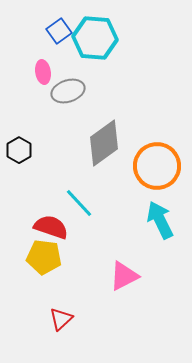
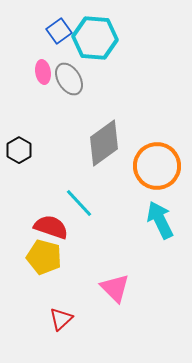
gray ellipse: moved 1 px right, 12 px up; rotated 76 degrees clockwise
yellow pentagon: rotated 8 degrees clockwise
pink triangle: moved 9 px left, 12 px down; rotated 48 degrees counterclockwise
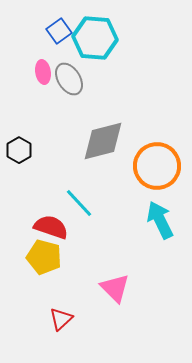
gray diamond: moved 1 px left, 2 px up; rotated 21 degrees clockwise
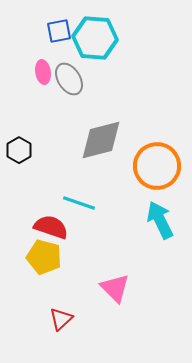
blue square: rotated 25 degrees clockwise
gray diamond: moved 2 px left, 1 px up
cyan line: rotated 28 degrees counterclockwise
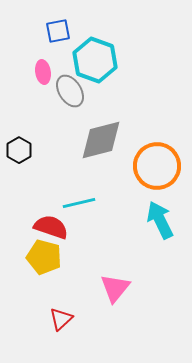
blue square: moved 1 px left
cyan hexagon: moved 22 px down; rotated 15 degrees clockwise
gray ellipse: moved 1 px right, 12 px down
cyan line: rotated 32 degrees counterclockwise
pink triangle: rotated 24 degrees clockwise
